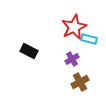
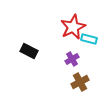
red star: moved 1 px left
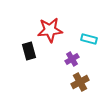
red star: moved 23 px left, 3 px down; rotated 20 degrees clockwise
black rectangle: rotated 48 degrees clockwise
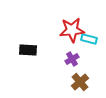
red star: moved 22 px right
black rectangle: moved 1 px left, 1 px up; rotated 72 degrees counterclockwise
brown cross: rotated 12 degrees counterclockwise
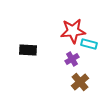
red star: moved 1 px right, 1 px down
cyan rectangle: moved 5 px down
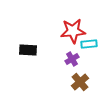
cyan rectangle: rotated 21 degrees counterclockwise
